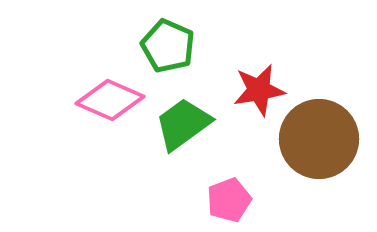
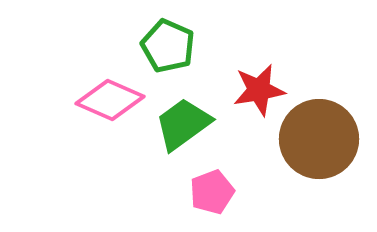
pink pentagon: moved 17 px left, 8 px up
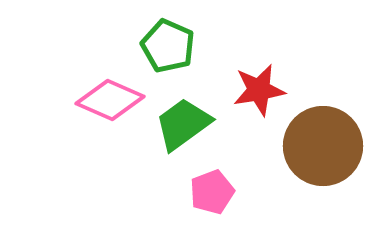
brown circle: moved 4 px right, 7 px down
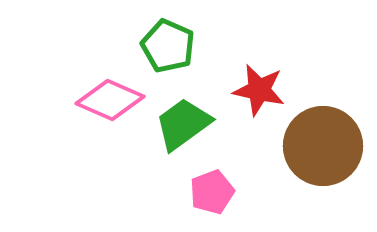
red star: rotated 22 degrees clockwise
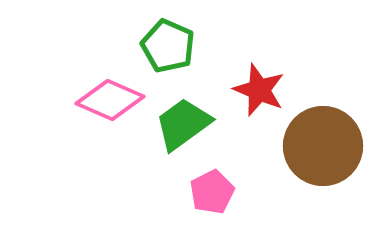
red star: rotated 10 degrees clockwise
pink pentagon: rotated 6 degrees counterclockwise
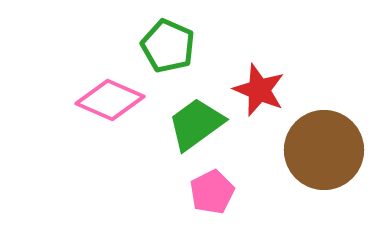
green trapezoid: moved 13 px right
brown circle: moved 1 px right, 4 px down
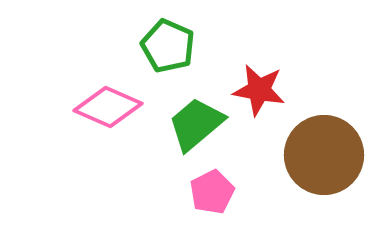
red star: rotated 12 degrees counterclockwise
pink diamond: moved 2 px left, 7 px down
green trapezoid: rotated 4 degrees counterclockwise
brown circle: moved 5 px down
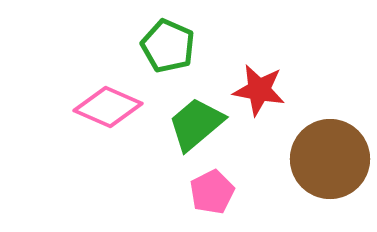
brown circle: moved 6 px right, 4 px down
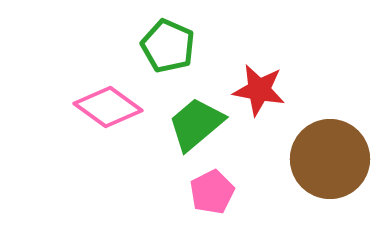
pink diamond: rotated 12 degrees clockwise
